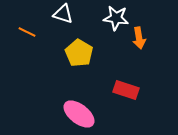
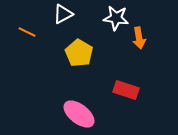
white triangle: rotated 45 degrees counterclockwise
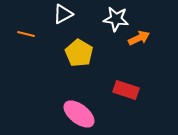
white star: moved 1 px down
orange line: moved 1 px left, 2 px down; rotated 12 degrees counterclockwise
orange arrow: rotated 105 degrees counterclockwise
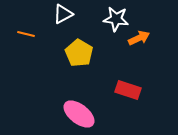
red rectangle: moved 2 px right
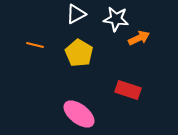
white triangle: moved 13 px right
orange line: moved 9 px right, 11 px down
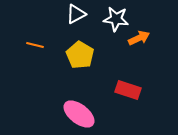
yellow pentagon: moved 1 px right, 2 px down
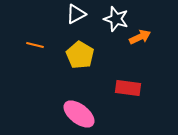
white star: rotated 10 degrees clockwise
orange arrow: moved 1 px right, 1 px up
red rectangle: moved 2 px up; rotated 10 degrees counterclockwise
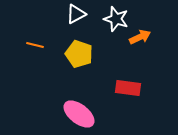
yellow pentagon: moved 1 px left, 1 px up; rotated 12 degrees counterclockwise
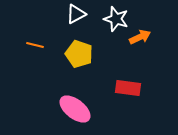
pink ellipse: moved 4 px left, 5 px up
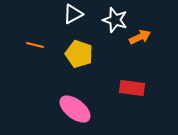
white triangle: moved 3 px left
white star: moved 1 px left, 1 px down
red rectangle: moved 4 px right
